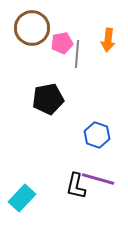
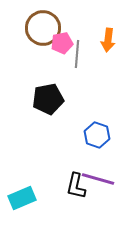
brown circle: moved 11 px right
cyan rectangle: rotated 24 degrees clockwise
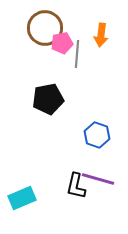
brown circle: moved 2 px right
orange arrow: moved 7 px left, 5 px up
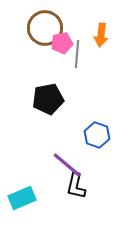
purple line: moved 31 px left, 14 px up; rotated 24 degrees clockwise
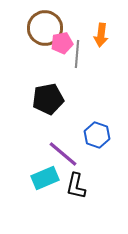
purple line: moved 4 px left, 11 px up
cyan rectangle: moved 23 px right, 20 px up
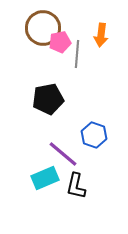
brown circle: moved 2 px left
pink pentagon: moved 2 px left, 1 px up
blue hexagon: moved 3 px left
